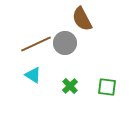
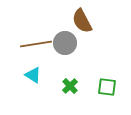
brown semicircle: moved 2 px down
brown line: rotated 16 degrees clockwise
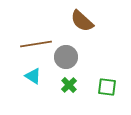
brown semicircle: rotated 20 degrees counterclockwise
gray circle: moved 1 px right, 14 px down
cyan triangle: moved 1 px down
green cross: moved 1 px left, 1 px up
